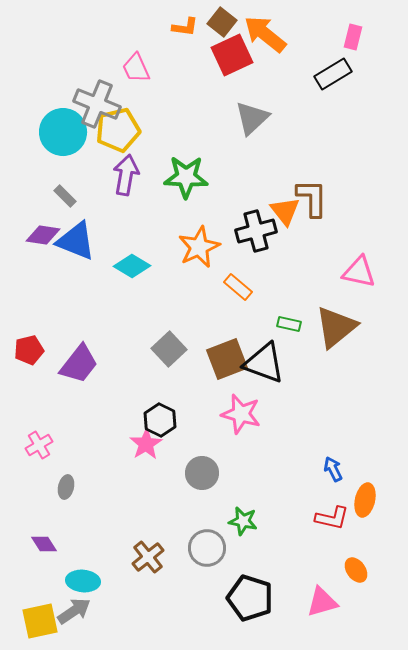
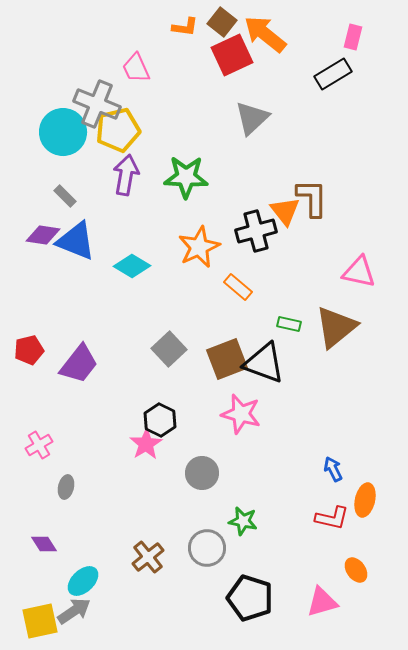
cyan ellipse at (83, 581): rotated 48 degrees counterclockwise
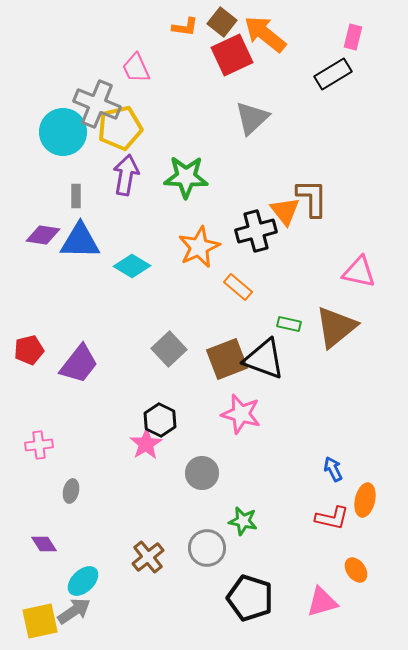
yellow pentagon at (118, 130): moved 2 px right, 2 px up
gray rectangle at (65, 196): moved 11 px right; rotated 45 degrees clockwise
blue triangle at (76, 241): moved 4 px right; rotated 21 degrees counterclockwise
black triangle at (264, 363): moved 4 px up
pink cross at (39, 445): rotated 24 degrees clockwise
gray ellipse at (66, 487): moved 5 px right, 4 px down
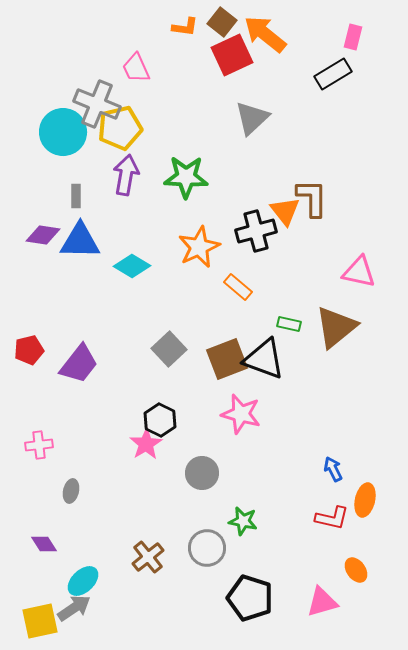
gray arrow at (74, 611): moved 3 px up
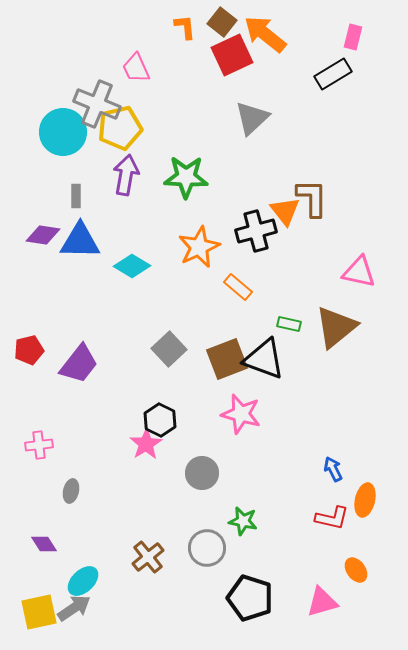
orange L-shape at (185, 27): rotated 104 degrees counterclockwise
yellow square at (40, 621): moved 1 px left, 9 px up
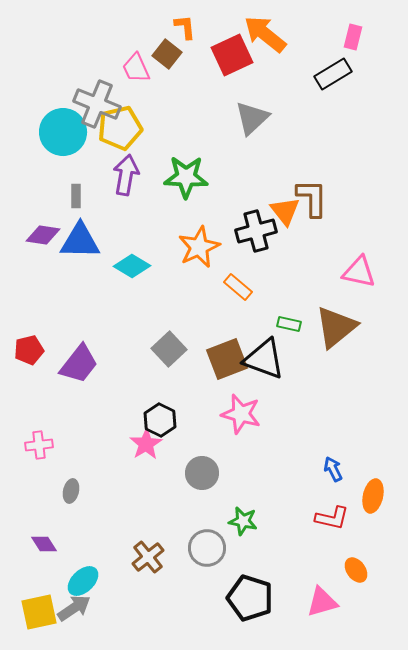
brown square at (222, 22): moved 55 px left, 32 px down
orange ellipse at (365, 500): moved 8 px right, 4 px up
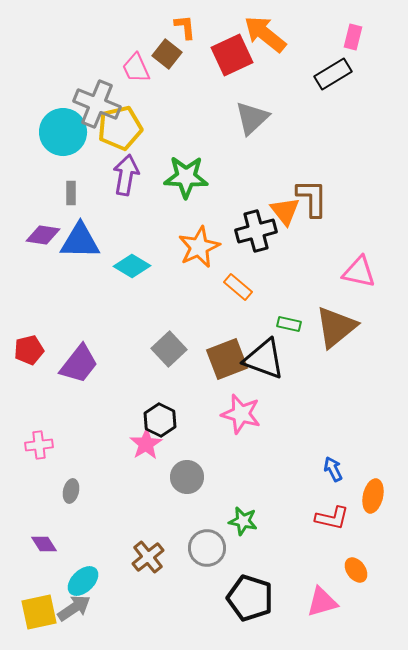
gray rectangle at (76, 196): moved 5 px left, 3 px up
gray circle at (202, 473): moved 15 px left, 4 px down
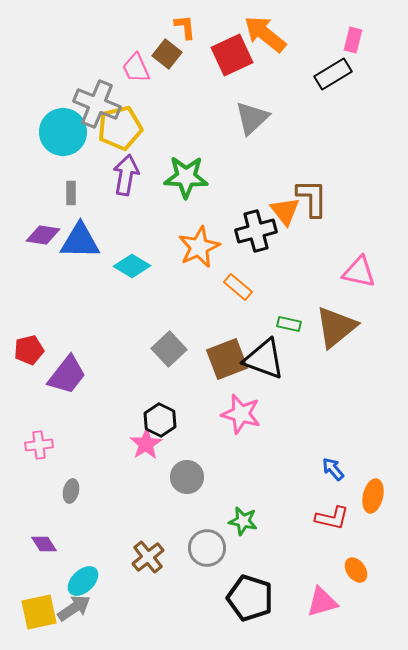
pink rectangle at (353, 37): moved 3 px down
purple trapezoid at (79, 364): moved 12 px left, 11 px down
blue arrow at (333, 469): rotated 15 degrees counterclockwise
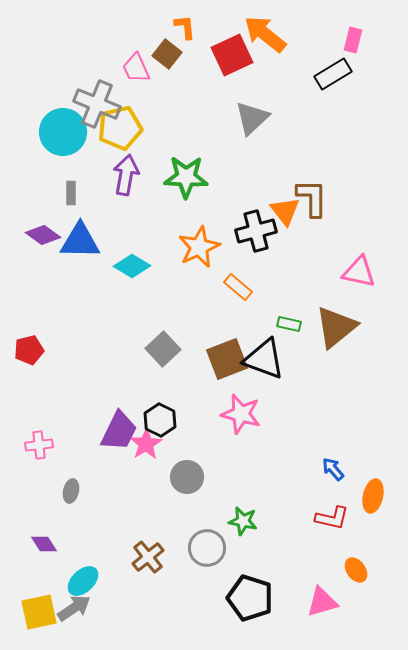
purple diamond at (43, 235): rotated 28 degrees clockwise
gray square at (169, 349): moved 6 px left
purple trapezoid at (67, 375): moved 52 px right, 56 px down; rotated 12 degrees counterclockwise
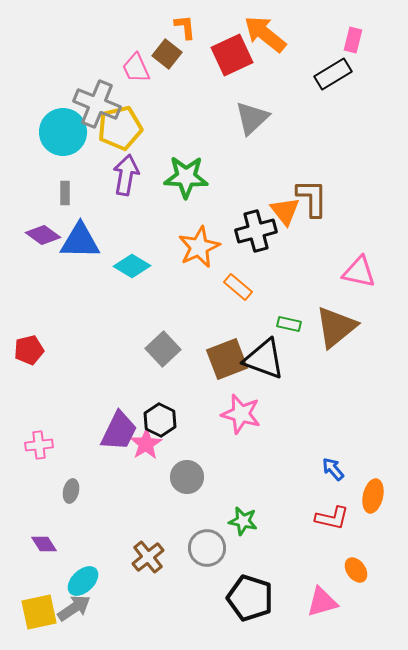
gray rectangle at (71, 193): moved 6 px left
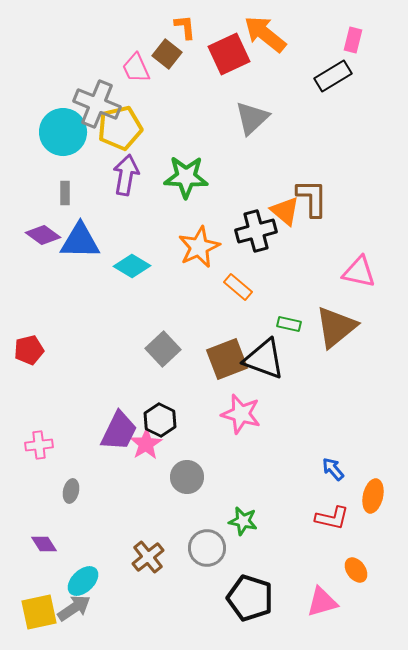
red square at (232, 55): moved 3 px left, 1 px up
black rectangle at (333, 74): moved 2 px down
orange triangle at (285, 211): rotated 12 degrees counterclockwise
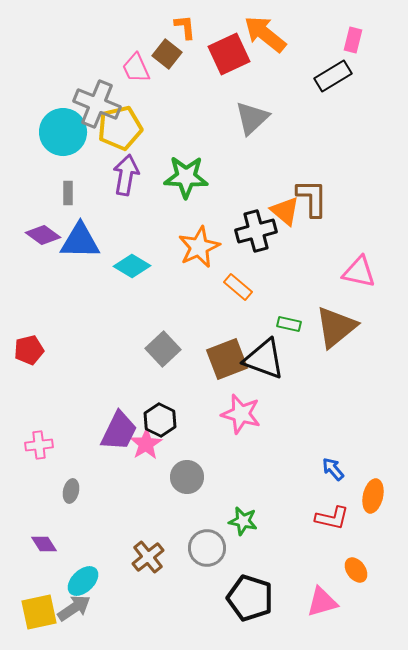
gray rectangle at (65, 193): moved 3 px right
